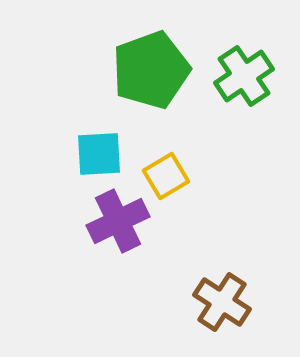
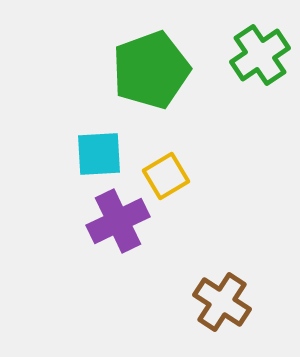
green cross: moved 16 px right, 21 px up
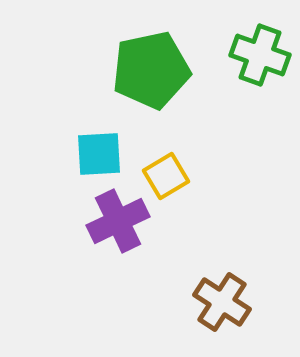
green cross: rotated 36 degrees counterclockwise
green pentagon: rotated 8 degrees clockwise
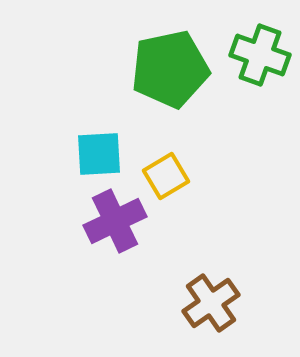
green pentagon: moved 19 px right, 1 px up
purple cross: moved 3 px left
brown cross: moved 11 px left, 1 px down; rotated 22 degrees clockwise
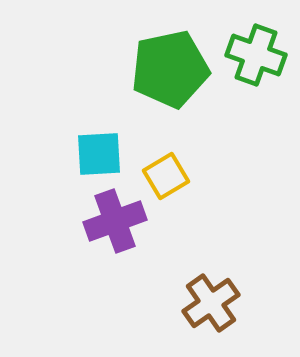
green cross: moved 4 px left
purple cross: rotated 6 degrees clockwise
